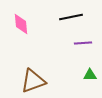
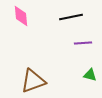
pink diamond: moved 8 px up
green triangle: rotated 16 degrees clockwise
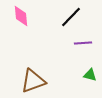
black line: rotated 35 degrees counterclockwise
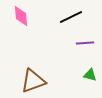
black line: rotated 20 degrees clockwise
purple line: moved 2 px right
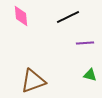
black line: moved 3 px left
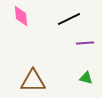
black line: moved 1 px right, 2 px down
green triangle: moved 4 px left, 3 px down
brown triangle: rotated 20 degrees clockwise
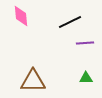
black line: moved 1 px right, 3 px down
green triangle: rotated 16 degrees counterclockwise
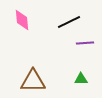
pink diamond: moved 1 px right, 4 px down
black line: moved 1 px left
green triangle: moved 5 px left, 1 px down
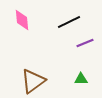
purple line: rotated 18 degrees counterclockwise
brown triangle: rotated 36 degrees counterclockwise
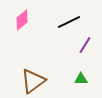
pink diamond: rotated 55 degrees clockwise
purple line: moved 2 px down; rotated 36 degrees counterclockwise
